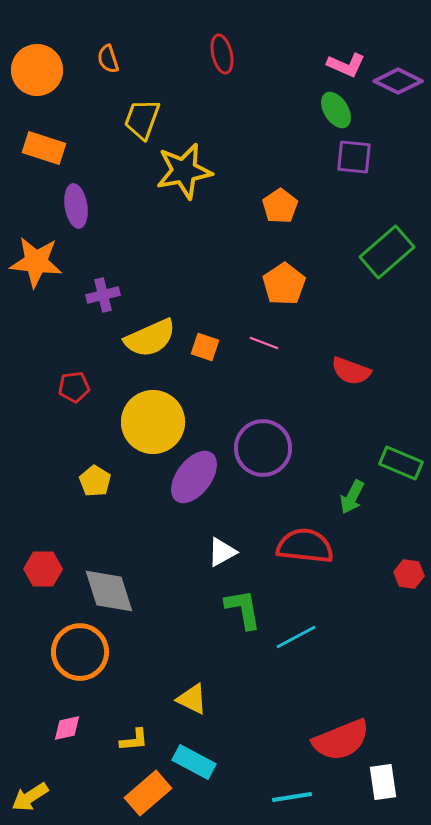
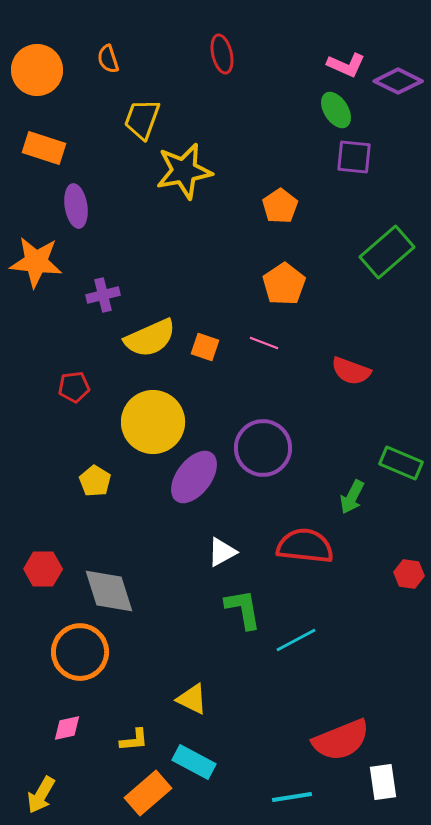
cyan line at (296, 637): moved 3 px down
yellow arrow at (30, 797): moved 11 px right, 2 px up; rotated 27 degrees counterclockwise
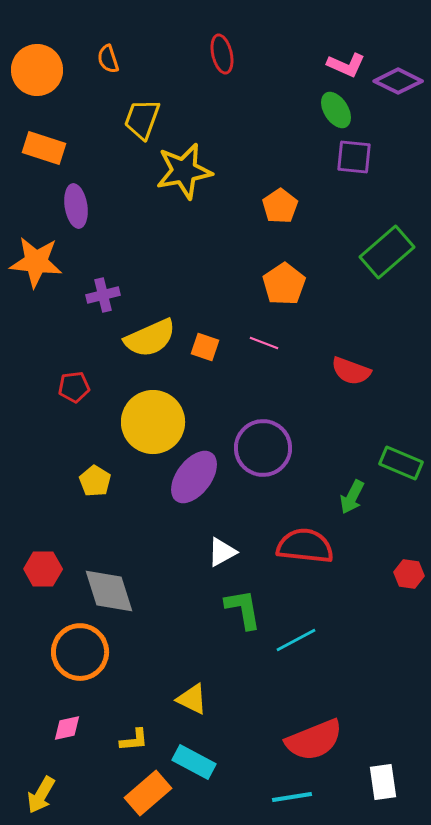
red semicircle at (341, 740): moved 27 px left
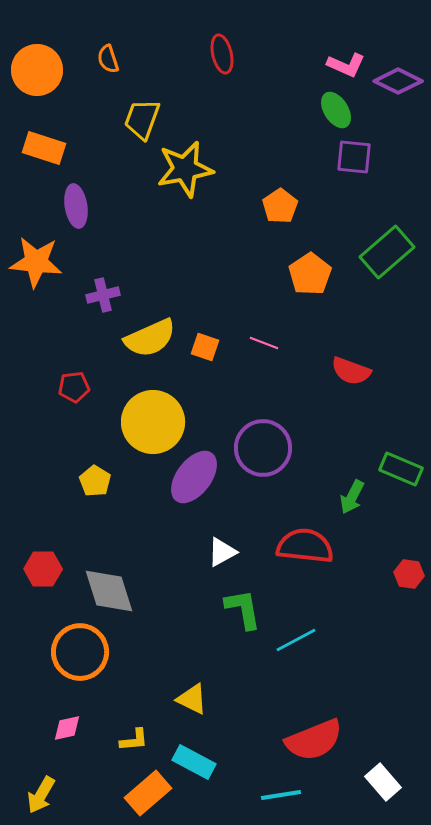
yellow star at (184, 171): moved 1 px right, 2 px up
orange pentagon at (284, 284): moved 26 px right, 10 px up
green rectangle at (401, 463): moved 6 px down
white rectangle at (383, 782): rotated 33 degrees counterclockwise
cyan line at (292, 797): moved 11 px left, 2 px up
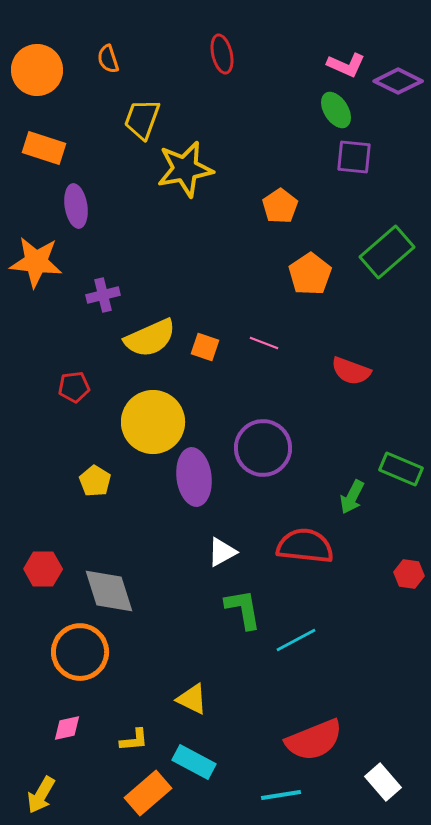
purple ellipse at (194, 477): rotated 44 degrees counterclockwise
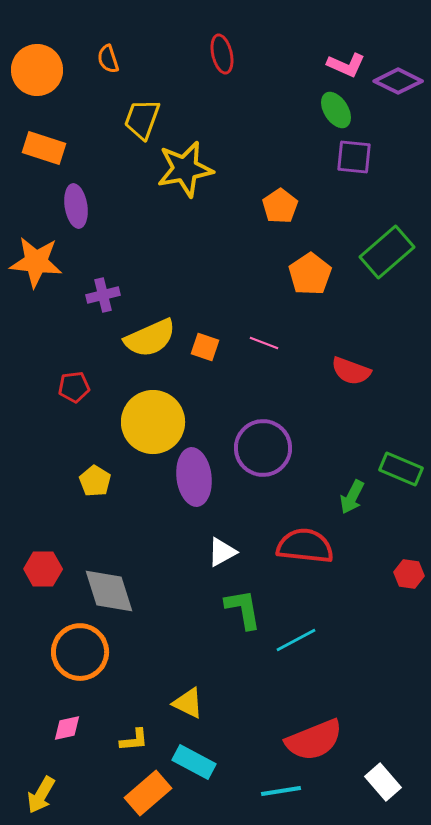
yellow triangle at (192, 699): moved 4 px left, 4 px down
cyan line at (281, 795): moved 4 px up
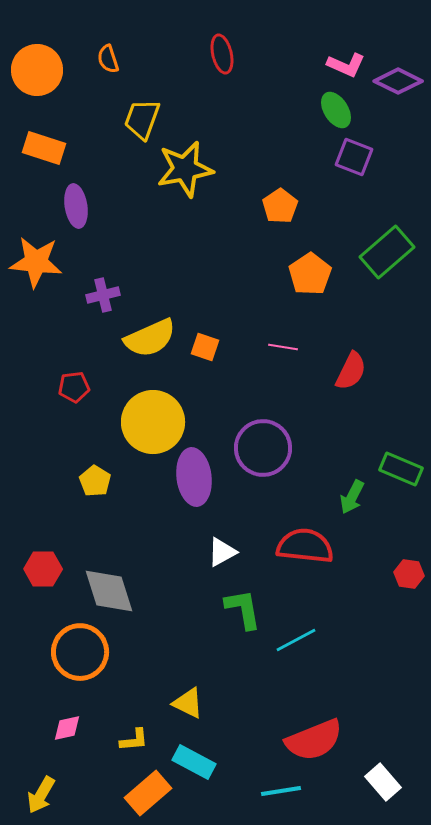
purple square at (354, 157): rotated 15 degrees clockwise
pink line at (264, 343): moved 19 px right, 4 px down; rotated 12 degrees counterclockwise
red semicircle at (351, 371): rotated 84 degrees counterclockwise
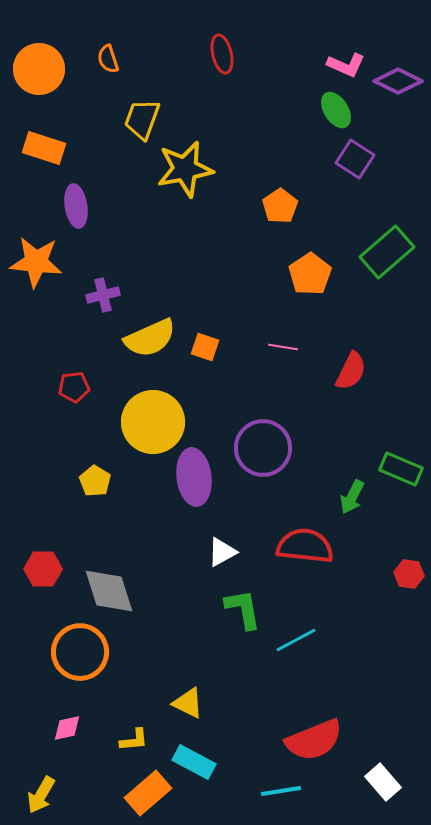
orange circle at (37, 70): moved 2 px right, 1 px up
purple square at (354, 157): moved 1 px right, 2 px down; rotated 12 degrees clockwise
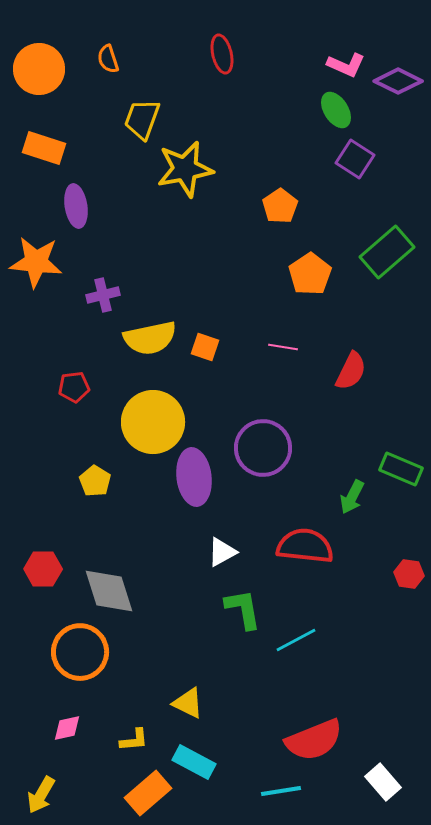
yellow semicircle at (150, 338): rotated 12 degrees clockwise
